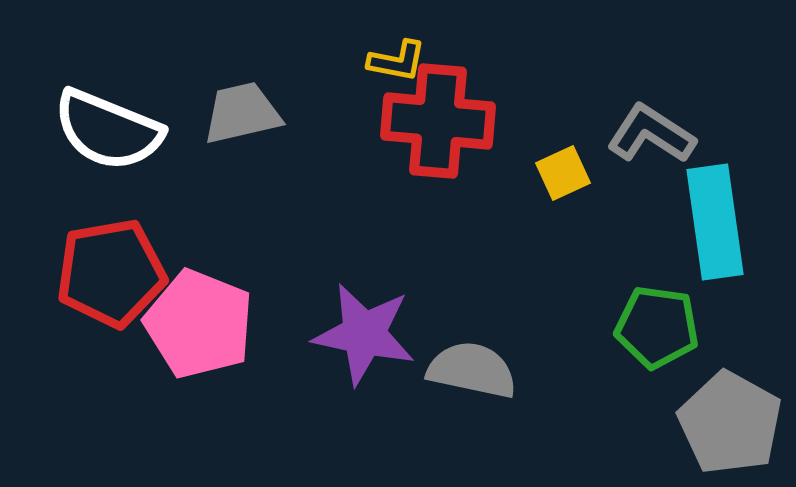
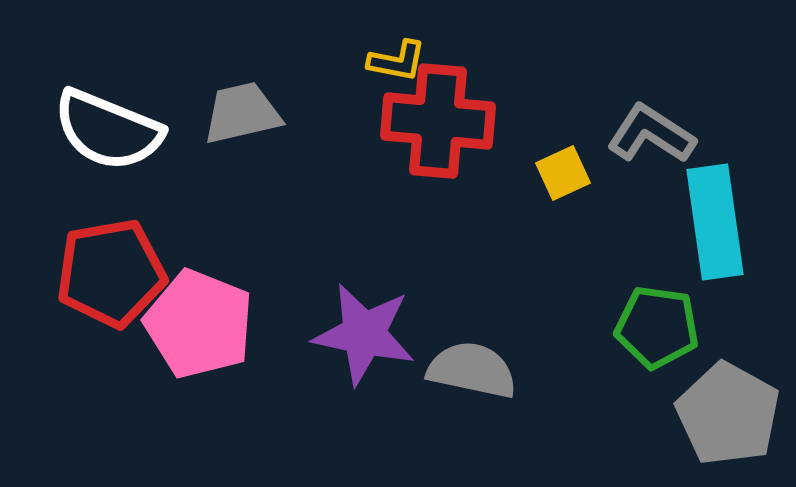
gray pentagon: moved 2 px left, 9 px up
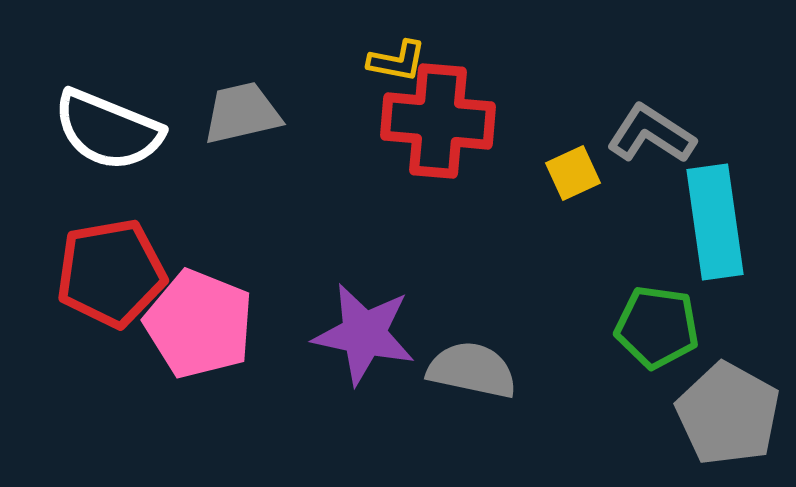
yellow square: moved 10 px right
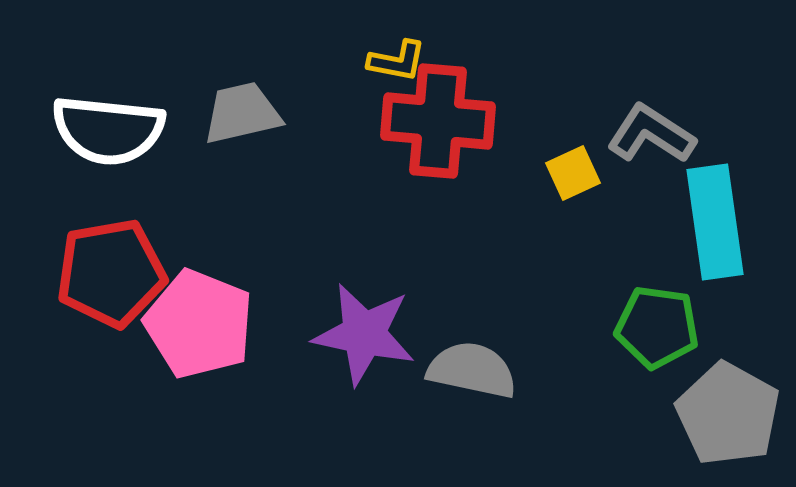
white semicircle: rotated 16 degrees counterclockwise
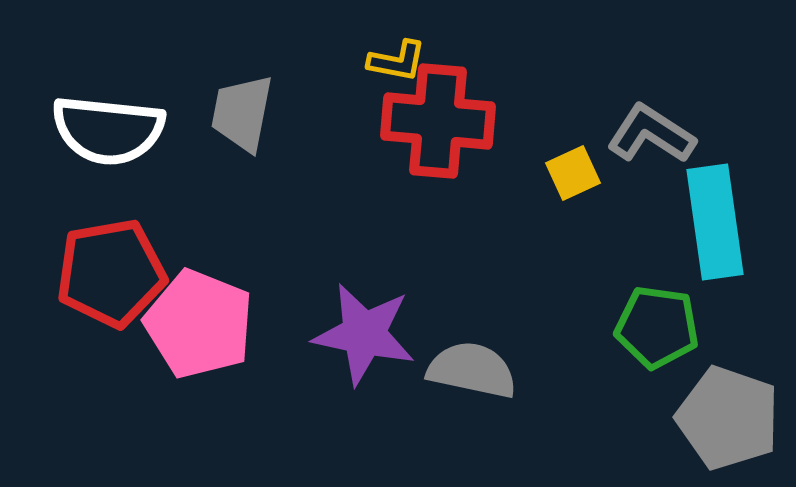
gray trapezoid: rotated 66 degrees counterclockwise
gray pentagon: moved 4 px down; rotated 10 degrees counterclockwise
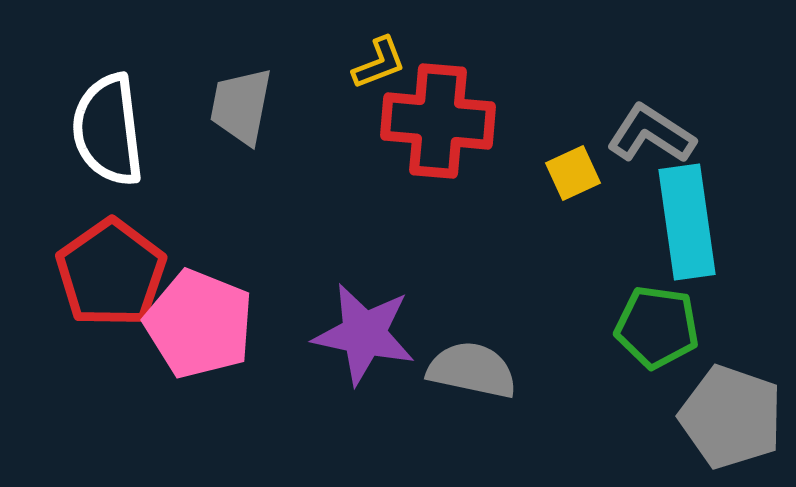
yellow L-shape: moved 18 px left, 2 px down; rotated 32 degrees counterclockwise
gray trapezoid: moved 1 px left, 7 px up
white semicircle: rotated 77 degrees clockwise
cyan rectangle: moved 28 px left
red pentagon: rotated 25 degrees counterclockwise
gray pentagon: moved 3 px right, 1 px up
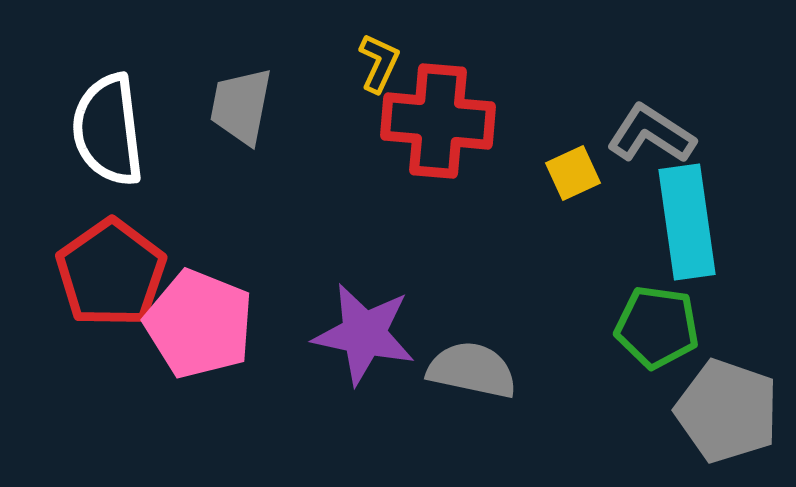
yellow L-shape: rotated 44 degrees counterclockwise
gray pentagon: moved 4 px left, 6 px up
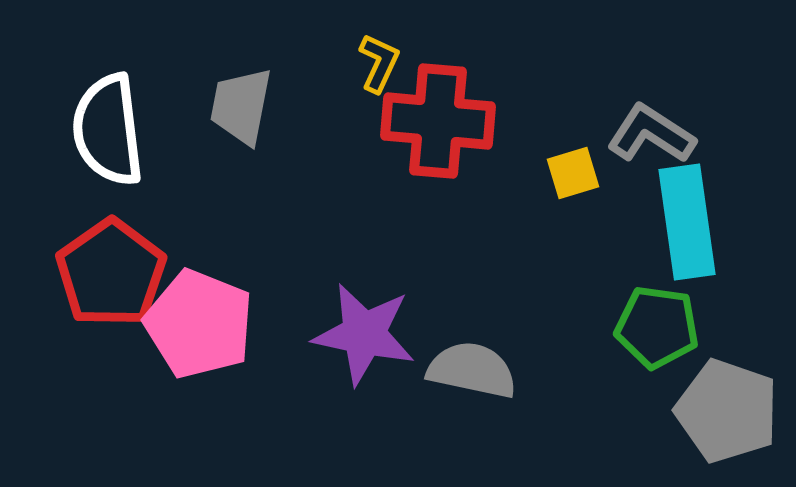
yellow square: rotated 8 degrees clockwise
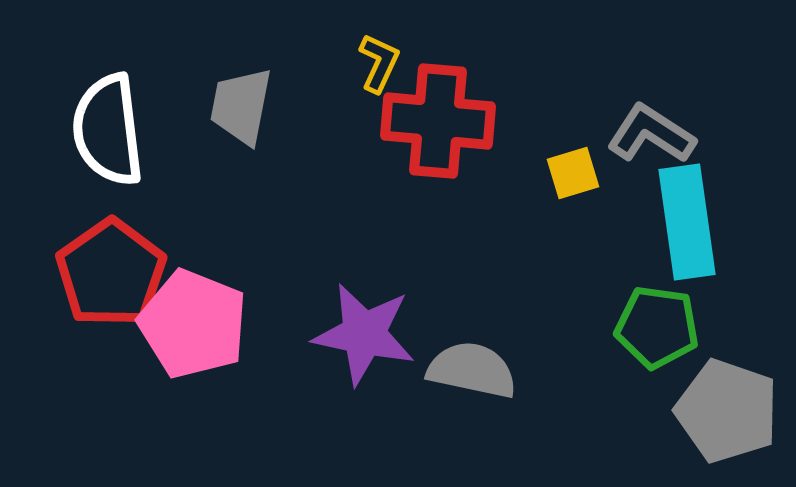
pink pentagon: moved 6 px left
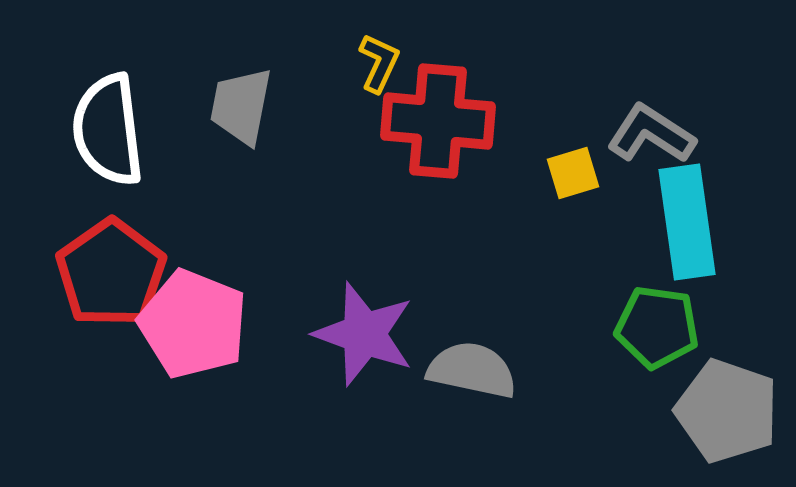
purple star: rotated 8 degrees clockwise
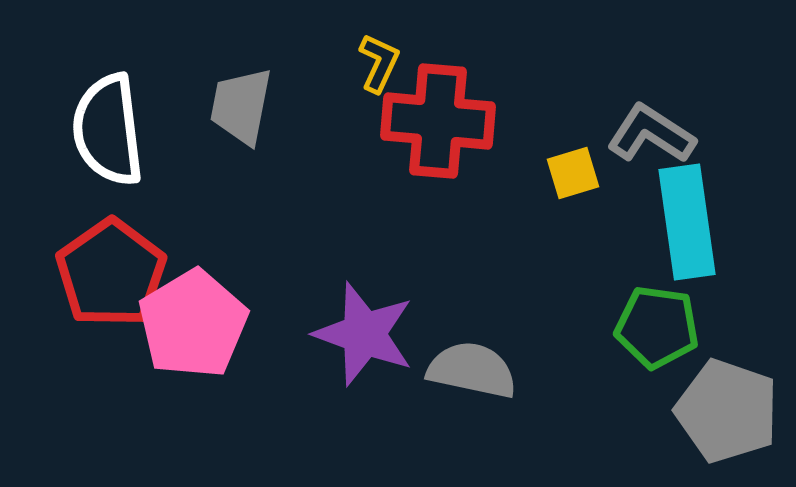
pink pentagon: rotated 19 degrees clockwise
